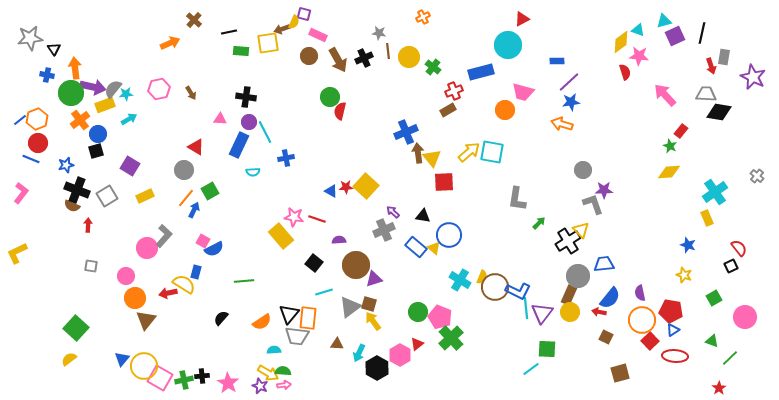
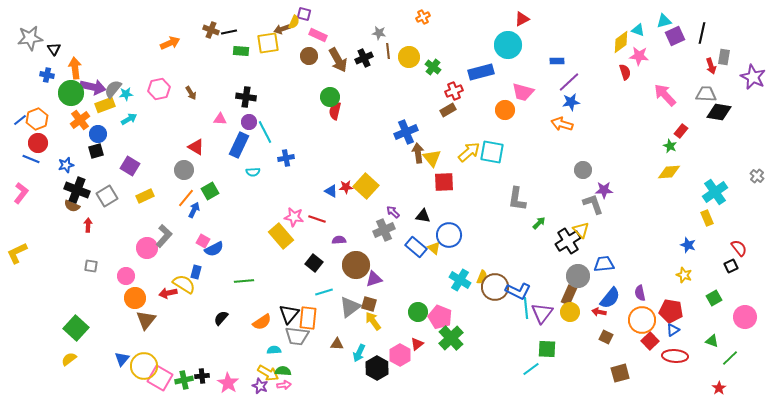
brown cross at (194, 20): moved 17 px right, 10 px down; rotated 21 degrees counterclockwise
red semicircle at (340, 111): moved 5 px left
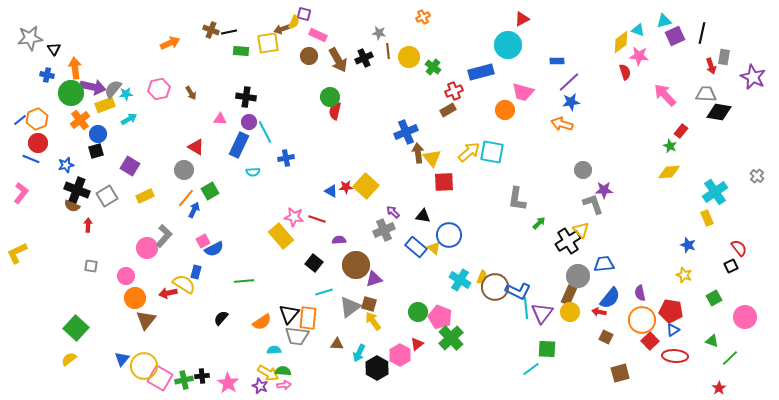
pink square at (203, 241): rotated 32 degrees clockwise
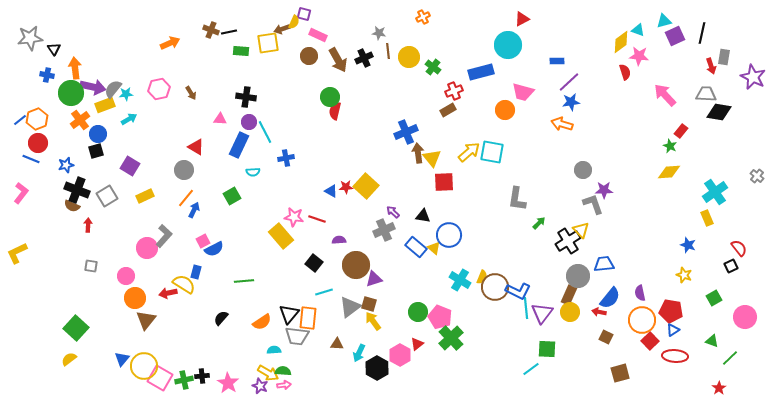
green square at (210, 191): moved 22 px right, 5 px down
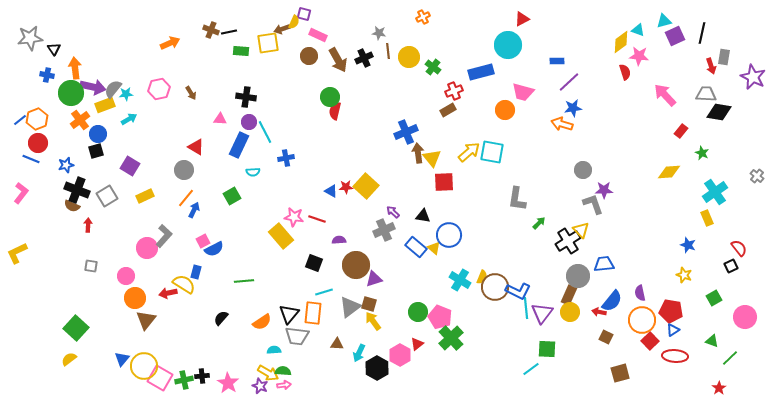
blue star at (571, 102): moved 2 px right, 6 px down
green star at (670, 146): moved 32 px right, 7 px down
black square at (314, 263): rotated 18 degrees counterclockwise
blue semicircle at (610, 298): moved 2 px right, 3 px down
orange rectangle at (308, 318): moved 5 px right, 5 px up
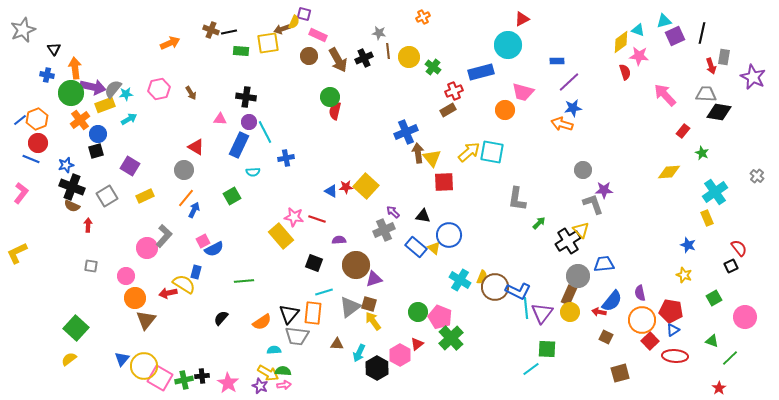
gray star at (30, 38): moved 7 px left, 8 px up; rotated 15 degrees counterclockwise
red rectangle at (681, 131): moved 2 px right
black cross at (77, 190): moved 5 px left, 3 px up
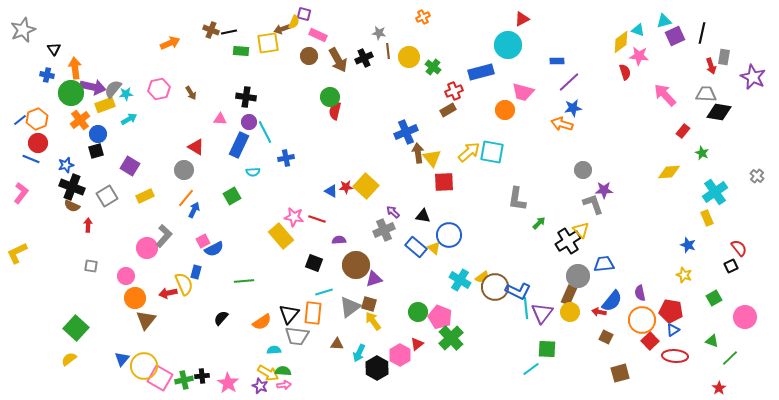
yellow semicircle at (482, 277): rotated 32 degrees clockwise
yellow semicircle at (184, 284): rotated 35 degrees clockwise
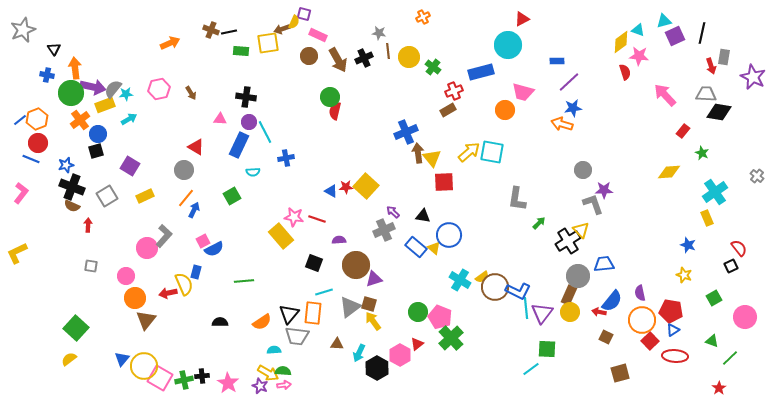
black semicircle at (221, 318): moved 1 px left, 4 px down; rotated 49 degrees clockwise
